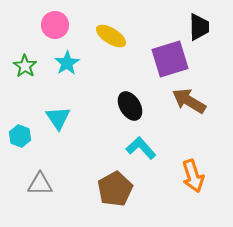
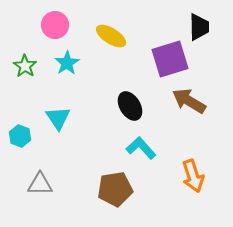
brown pentagon: rotated 20 degrees clockwise
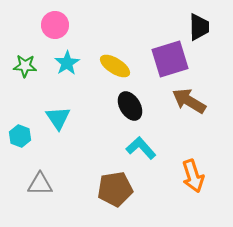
yellow ellipse: moved 4 px right, 30 px down
green star: rotated 30 degrees counterclockwise
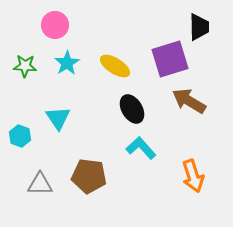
black ellipse: moved 2 px right, 3 px down
brown pentagon: moved 26 px left, 13 px up; rotated 16 degrees clockwise
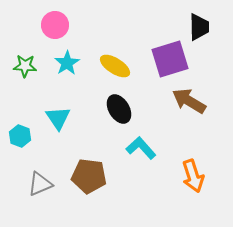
black ellipse: moved 13 px left
gray triangle: rotated 24 degrees counterclockwise
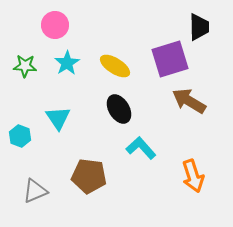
gray triangle: moved 5 px left, 7 px down
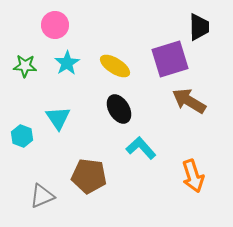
cyan hexagon: moved 2 px right
gray triangle: moved 7 px right, 5 px down
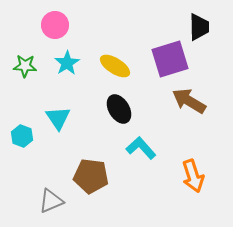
brown pentagon: moved 2 px right
gray triangle: moved 9 px right, 5 px down
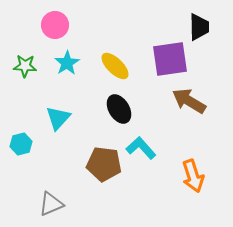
purple square: rotated 9 degrees clockwise
yellow ellipse: rotated 12 degrees clockwise
cyan triangle: rotated 16 degrees clockwise
cyan hexagon: moved 1 px left, 8 px down; rotated 25 degrees clockwise
brown pentagon: moved 13 px right, 12 px up
gray triangle: moved 3 px down
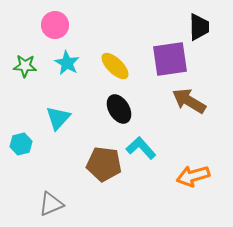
cyan star: rotated 10 degrees counterclockwise
orange arrow: rotated 92 degrees clockwise
